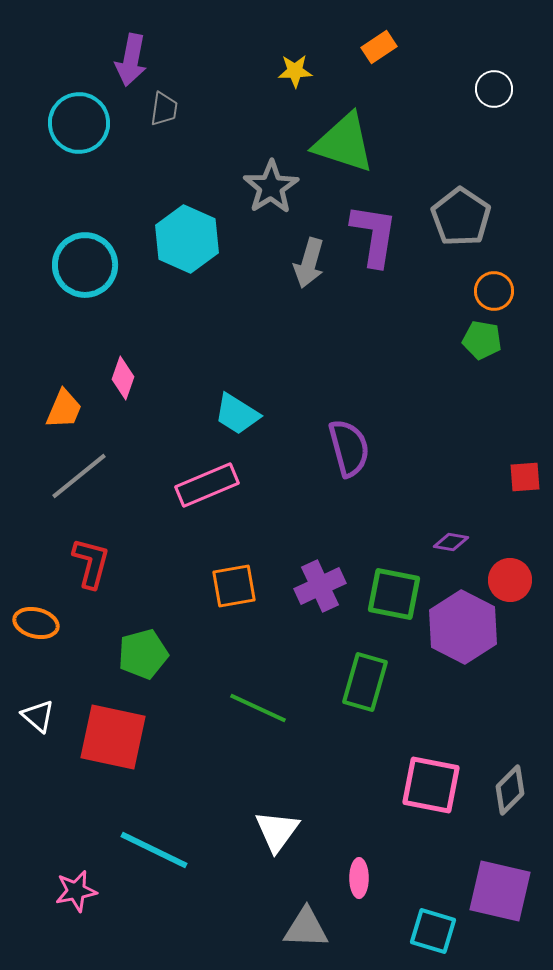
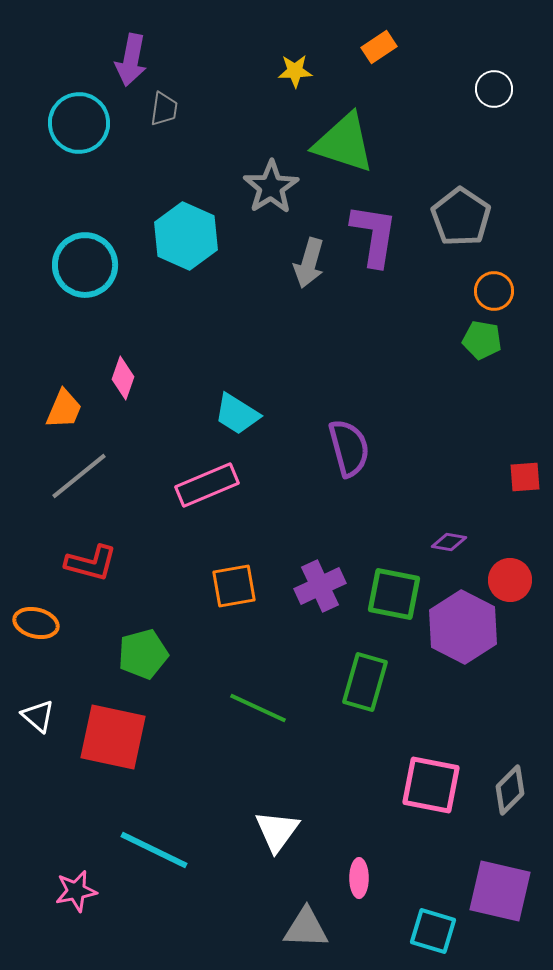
cyan hexagon at (187, 239): moved 1 px left, 3 px up
purple diamond at (451, 542): moved 2 px left
red L-shape at (91, 563): rotated 90 degrees clockwise
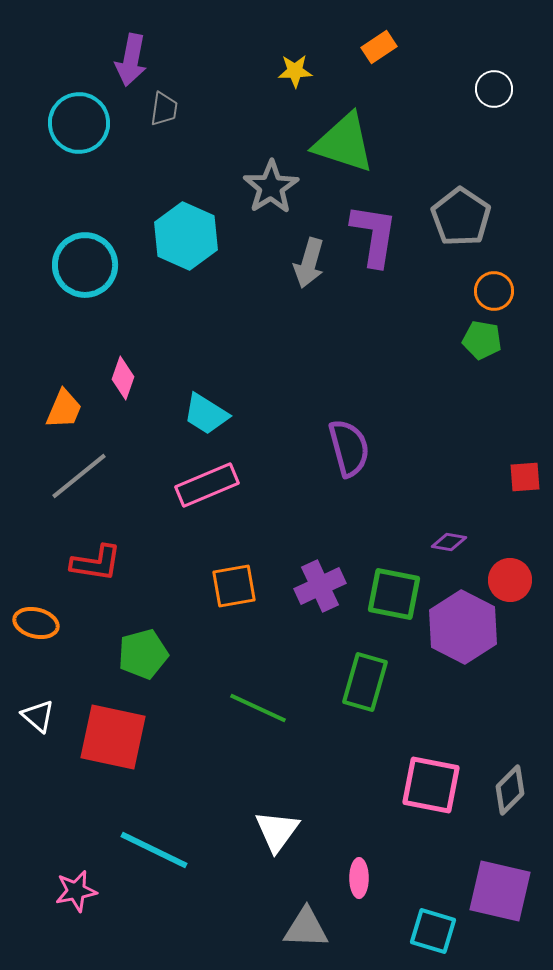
cyan trapezoid at (237, 414): moved 31 px left
red L-shape at (91, 563): moved 5 px right; rotated 6 degrees counterclockwise
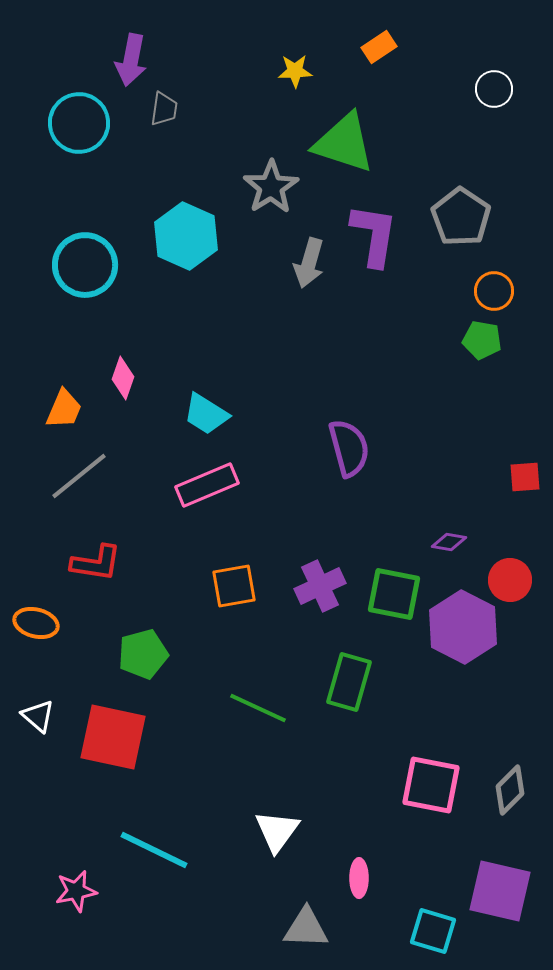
green rectangle at (365, 682): moved 16 px left
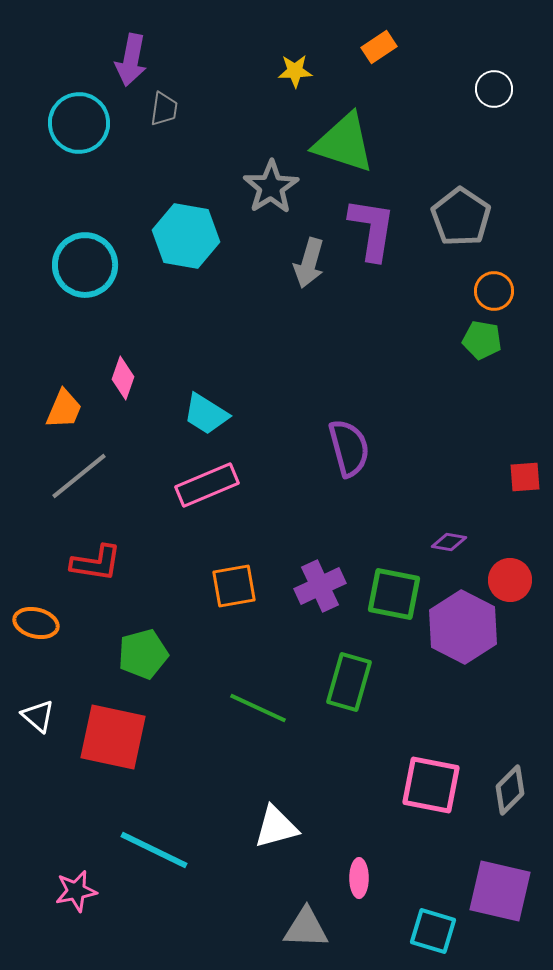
purple L-shape at (374, 235): moved 2 px left, 6 px up
cyan hexagon at (186, 236): rotated 14 degrees counterclockwise
white triangle at (277, 831): moved 1 px left, 4 px up; rotated 39 degrees clockwise
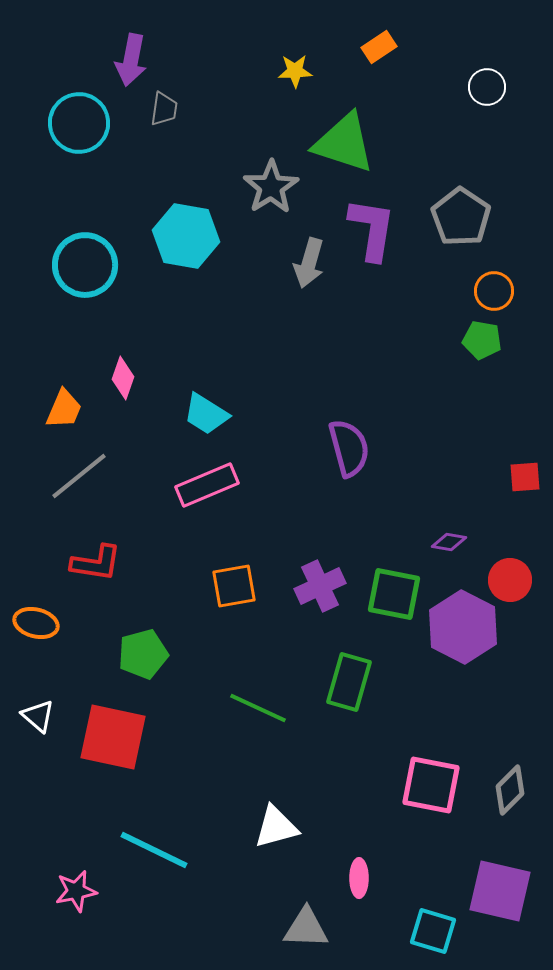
white circle at (494, 89): moved 7 px left, 2 px up
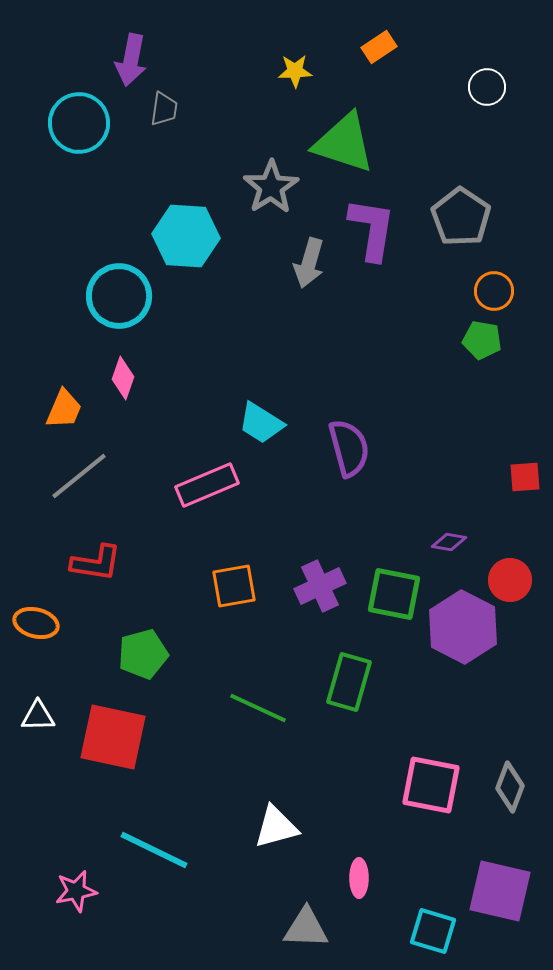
cyan hexagon at (186, 236): rotated 6 degrees counterclockwise
cyan circle at (85, 265): moved 34 px right, 31 px down
cyan trapezoid at (206, 414): moved 55 px right, 9 px down
white triangle at (38, 716): rotated 42 degrees counterclockwise
gray diamond at (510, 790): moved 3 px up; rotated 24 degrees counterclockwise
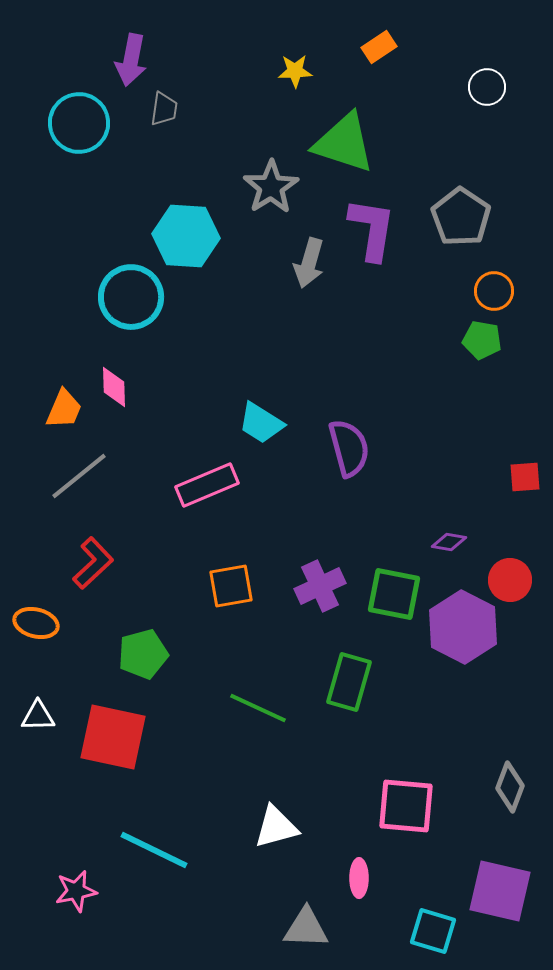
cyan circle at (119, 296): moved 12 px right, 1 px down
pink diamond at (123, 378): moved 9 px left, 9 px down; rotated 21 degrees counterclockwise
red L-shape at (96, 563): moved 3 px left; rotated 52 degrees counterclockwise
orange square at (234, 586): moved 3 px left
pink square at (431, 785): moved 25 px left, 21 px down; rotated 6 degrees counterclockwise
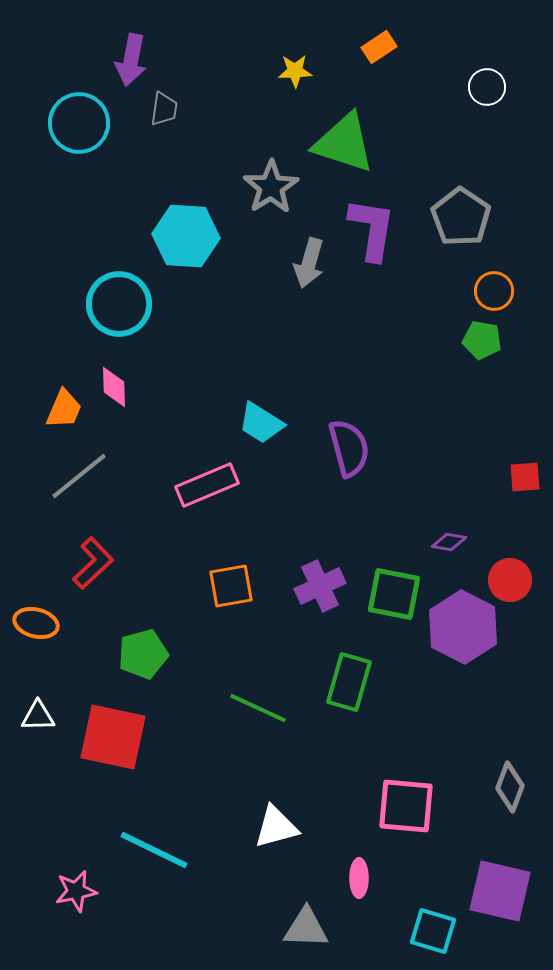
cyan circle at (131, 297): moved 12 px left, 7 px down
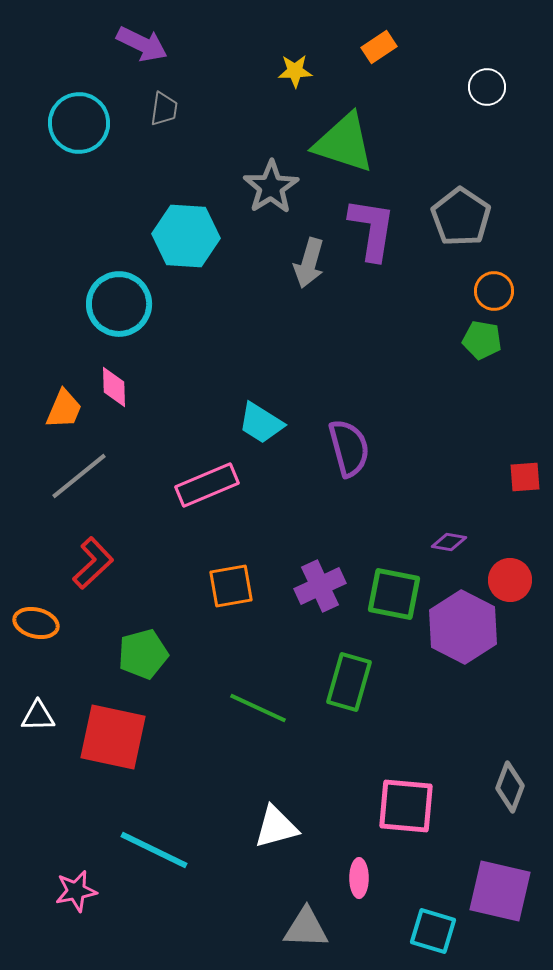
purple arrow at (131, 60): moved 11 px right, 16 px up; rotated 75 degrees counterclockwise
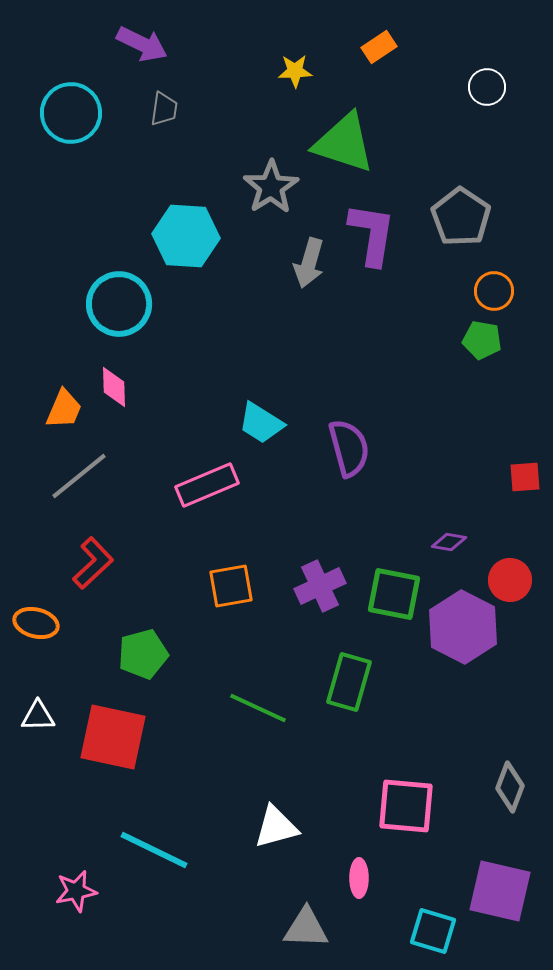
cyan circle at (79, 123): moved 8 px left, 10 px up
purple L-shape at (372, 229): moved 5 px down
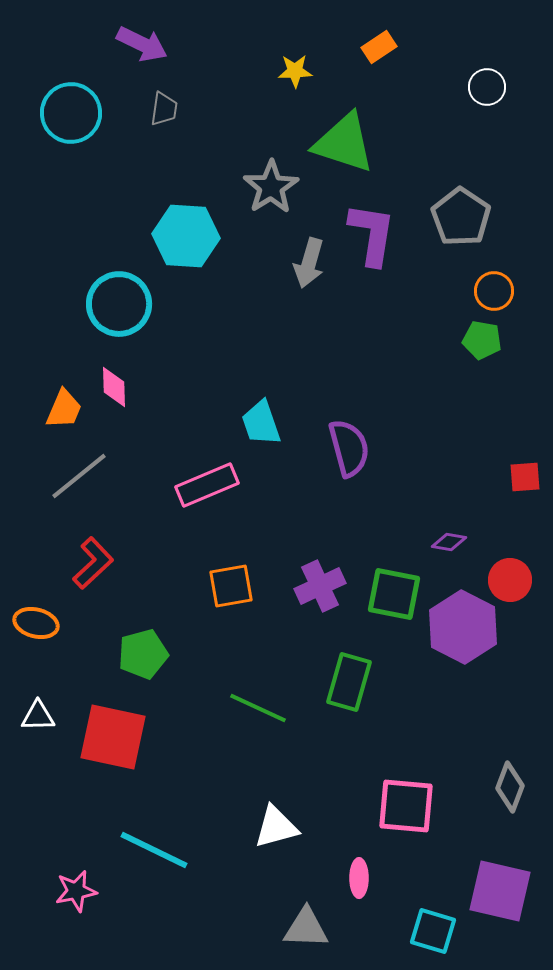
cyan trapezoid at (261, 423): rotated 39 degrees clockwise
